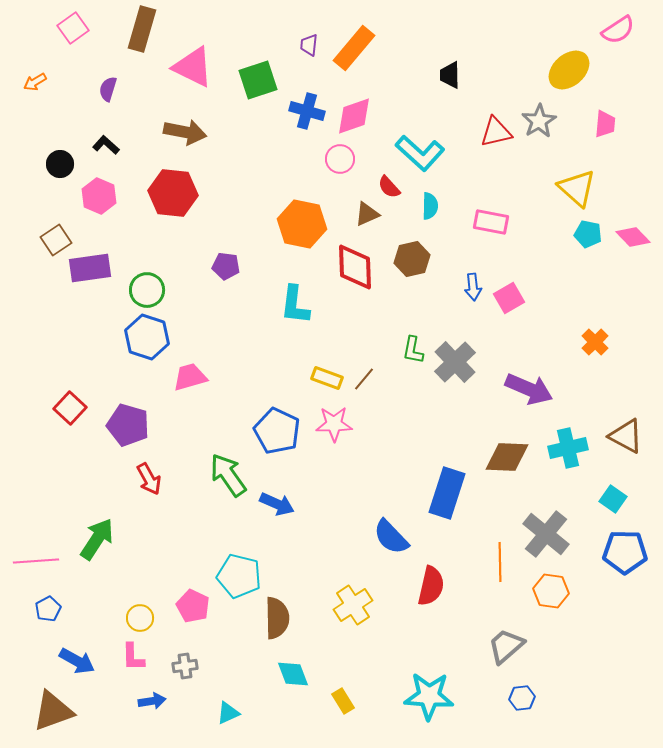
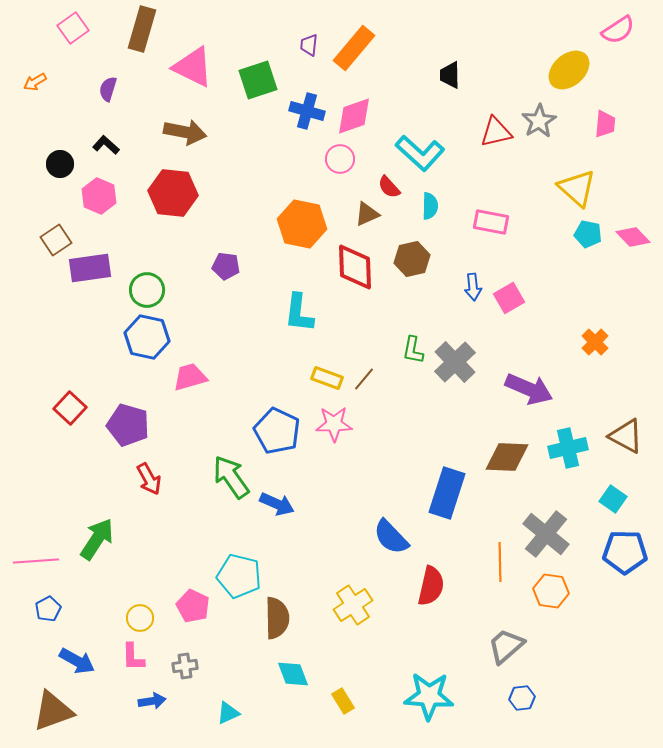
cyan L-shape at (295, 305): moved 4 px right, 8 px down
blue hexagon at (147, 337): rotated 6 degrees counterclockwise
green arrow at (228, 475): moved 3 px right, 2 px down
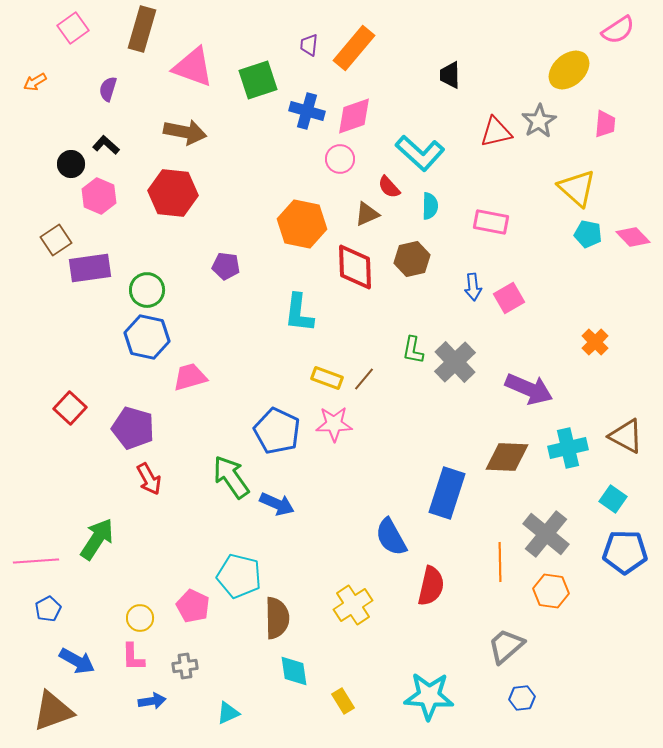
pink triangle at (193, 67): rotated 6 degrees counterclockwise
black circle at (60, 164): moved 11 px right
purple pentagon at (128, 425): moved 5 px right, 3 px down
blue semicircle at (391, 537): rotated 15 degrees clockwise
cyan diamond at (293, 674): moved 1 px right, 3 px up; rotated 12 degrees clockwise
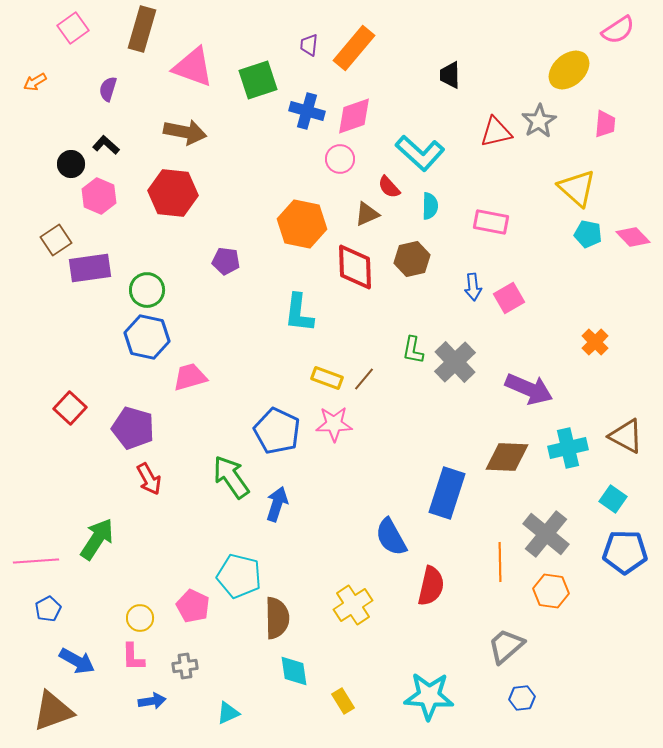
purple pentagon at (226, 266): moved 5 px up
blue arrow at (277, 504): rotated 96 degrees counterclockwise
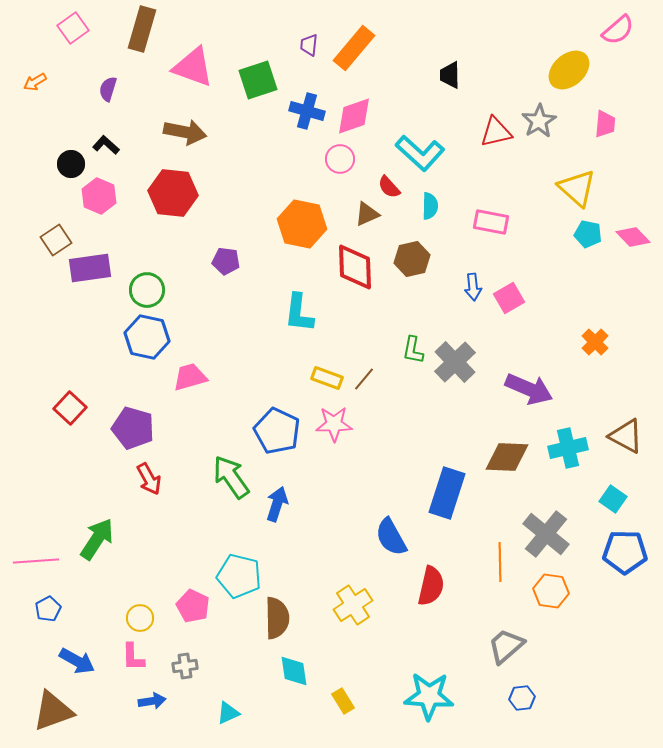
pink semicircle at (618, 30): rotated 8 degrees counterclockwise
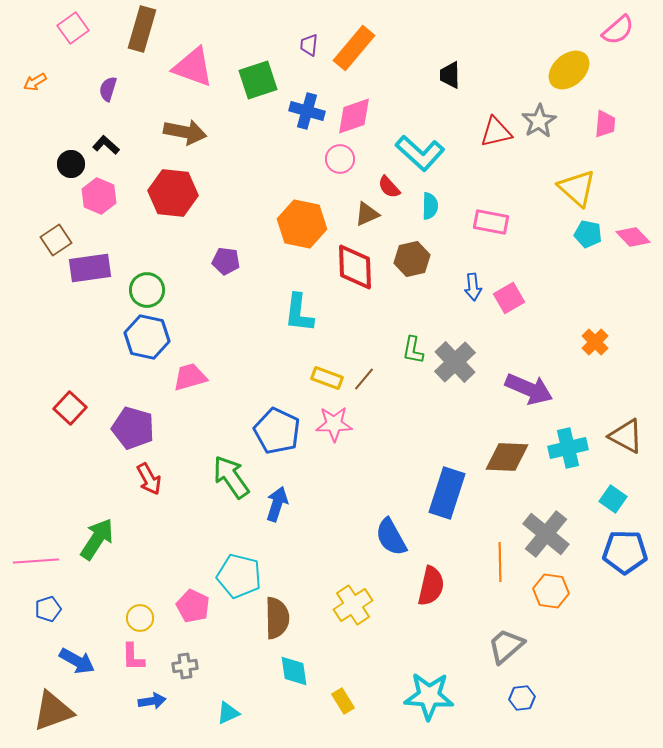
blue pentagon at (48, 609): rotated 10 degrees clockwise
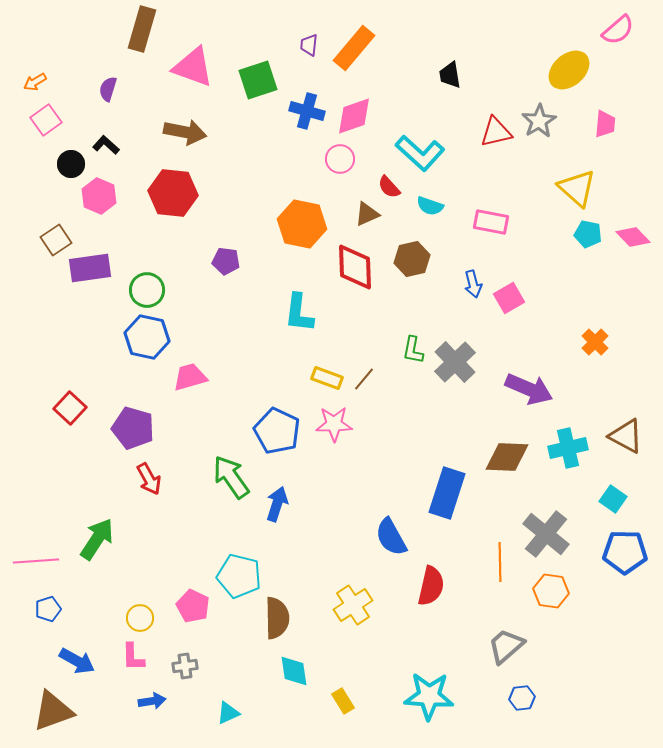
pink square at (73, 28): moved 27 px left, 92 px down
black trapezoid at (450, 75): rotated 8 degrees counterclockwise
cyan semicircle at (430, 206): rotated 108 degrees clockwise
blue arrow at (473, 287): moved 3 px up; rotated 8 degrees counterclockwise
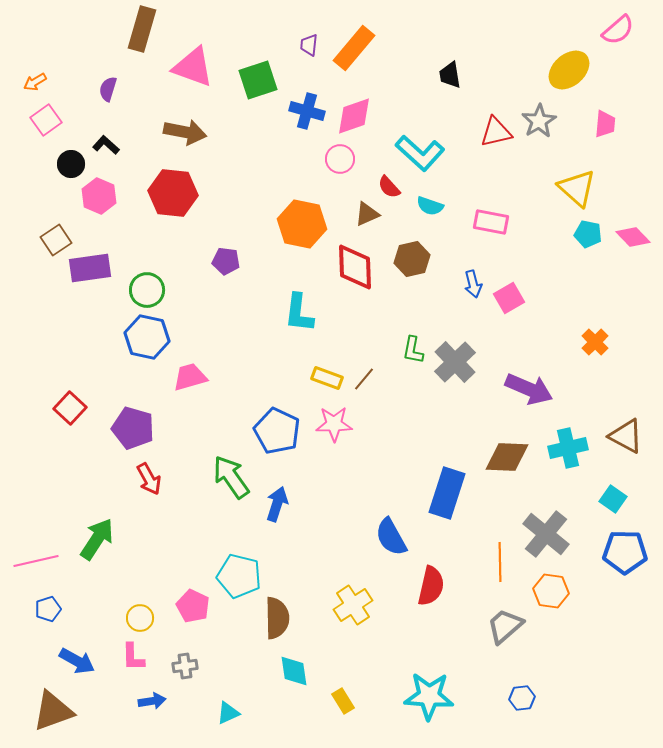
pink line at (36, 561): rotated 9 degrees counterclockwise
gray trapezoid at (506, 646): moved 1 px left, 20 px up
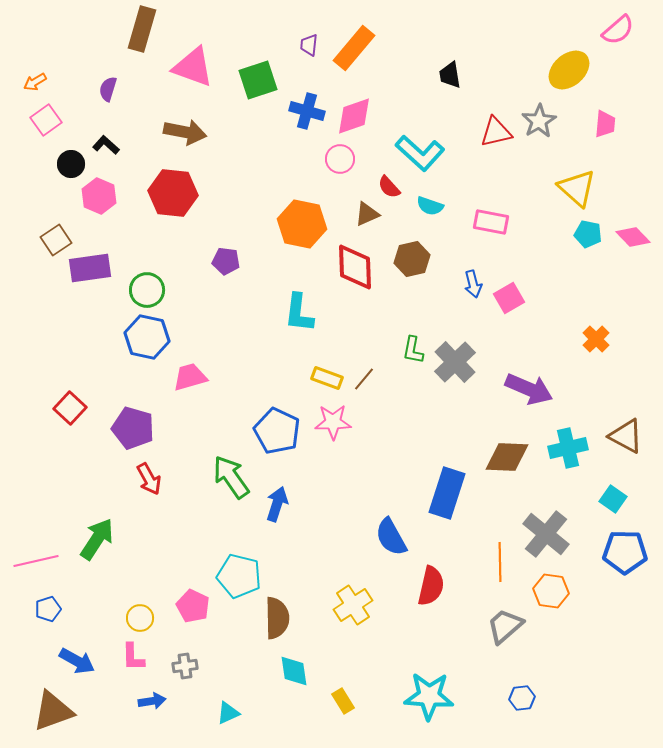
orange cross at (595, 342): moved 1 px right, 3 px up
pink star at (334, 424): moved 1 px left, 2 px up
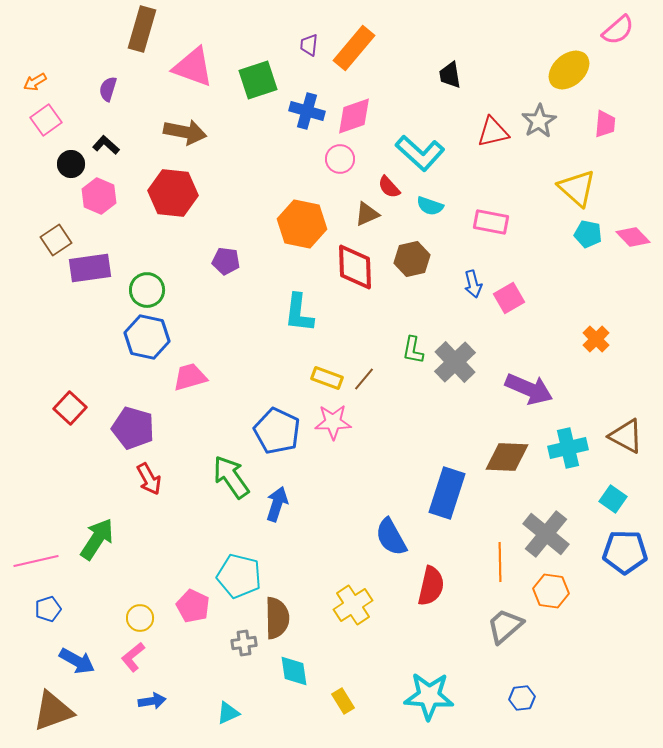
red triangle at (496, 132): moved 3 px left
pink L-shape at (133, 657): rotated 52 degrees clockwise
gray cross at (185, 666): moved 59 px right, 23 px up
